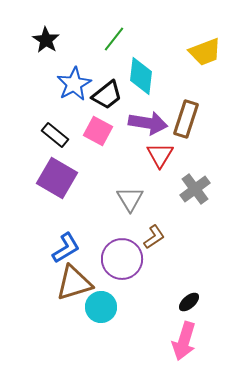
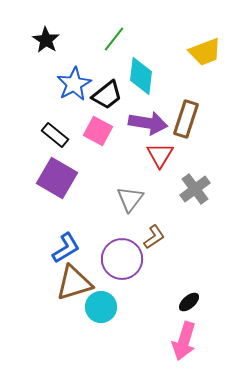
gray triangle: rotated 8 degrees clockwise
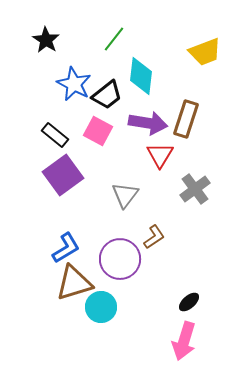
blue star: rotated 16 degrees counterclockwise
purple square: moved 6 px right, 3 px up; rotated 24 degrees clockwise
gray triangle: moved 5 px left, 4 px up
purple circle: moved 2 px left
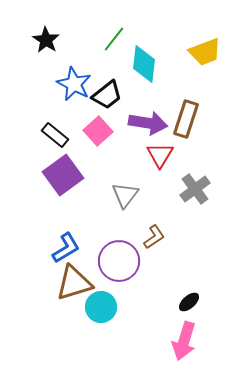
cyan diamond: moved 3 px right, 12 px up
pink square: rotated 20 degrees clockwise
purple circle: moved 1 px left, 2 px down
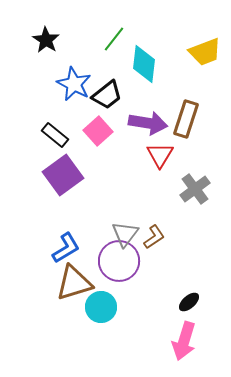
gray triangle: moved 39 px down
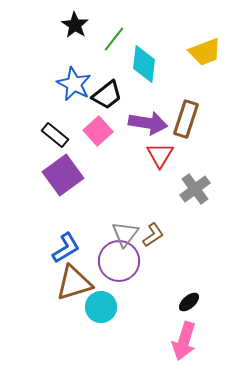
black star: moved 29 px right, 15 px up
brown L-shape: moved 1 px left, 2 px up
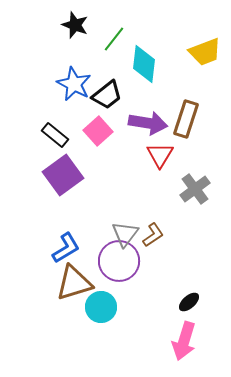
black star: rotated 12 degrees counterclockwise
